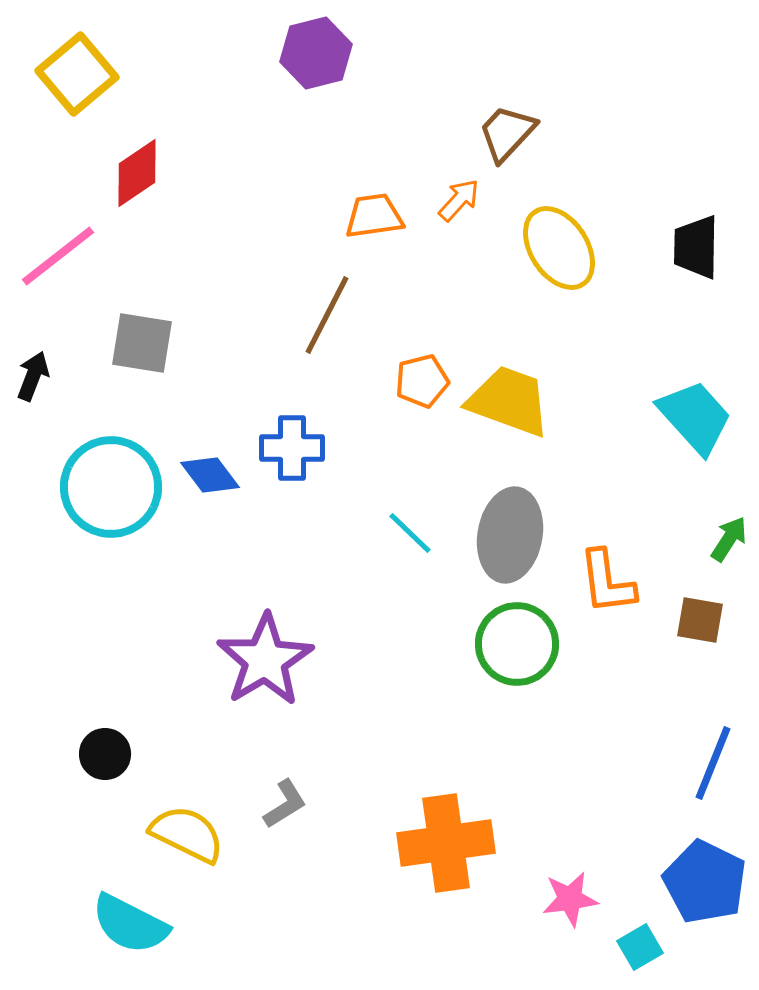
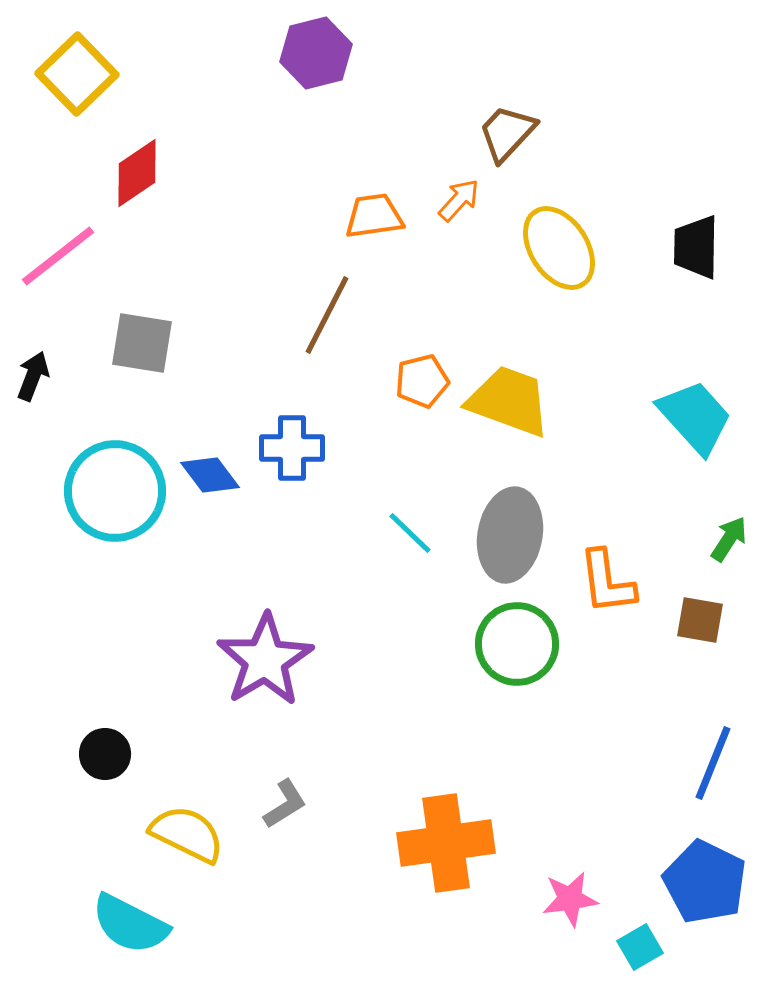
yellow square: rotated 4 degrees counterclockwise
cyan circle: moved 4 px right, 4 px down
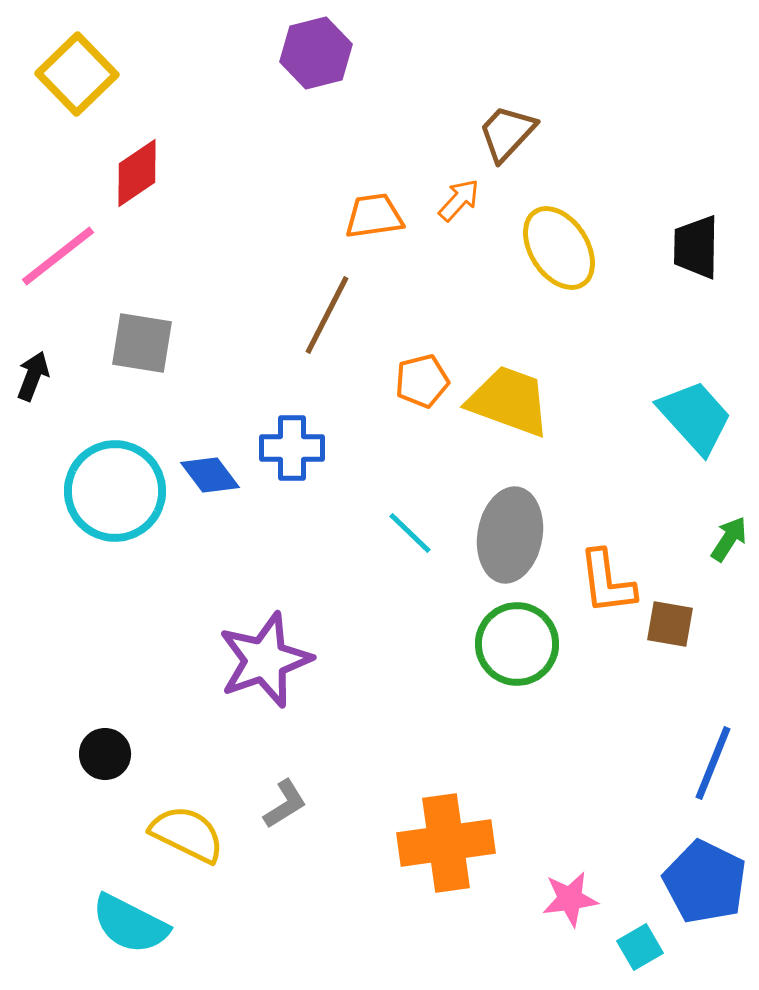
brown square: moved 30 px left, 4 px down
purple star: rotated 12 degrees clockwise
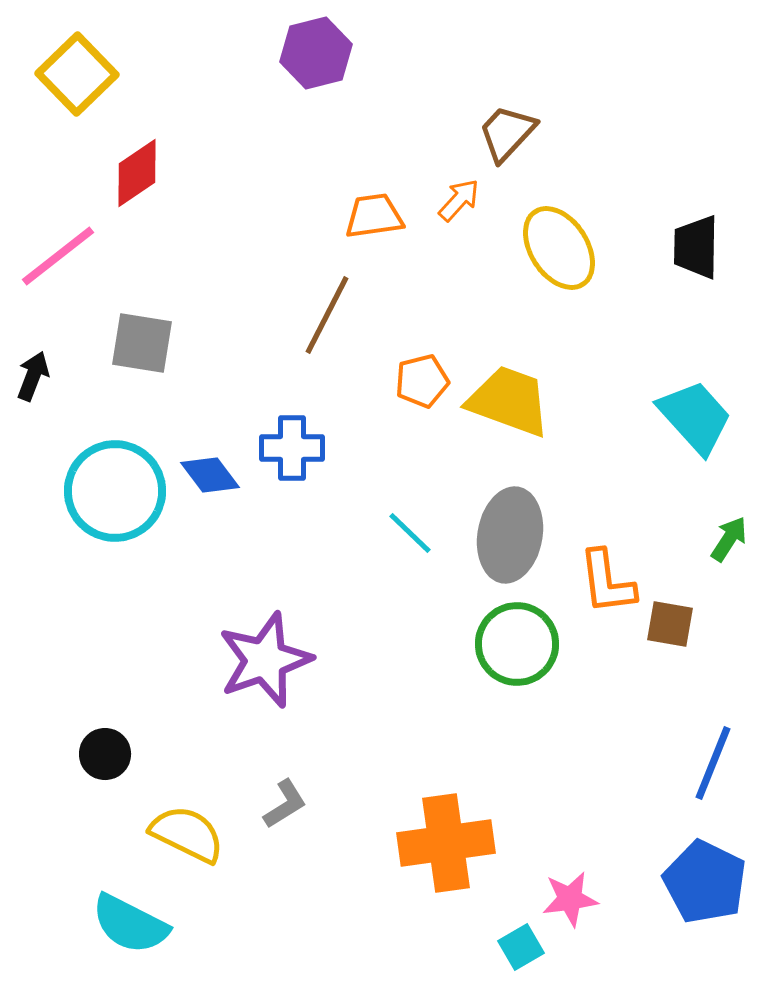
cyan square: moved 119 px left
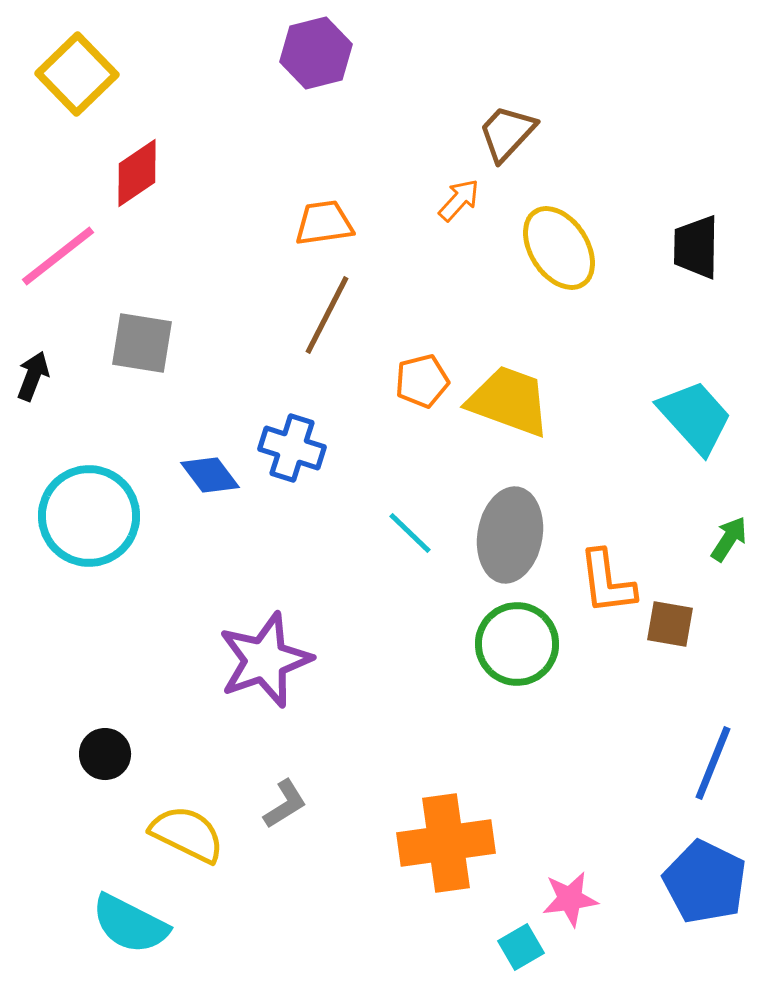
orange trapezoid: moved 50 px left, 7 px down
blue cross: rotated 18 degrees clockwise
cyan circle: moved 26 px left, 25 px down
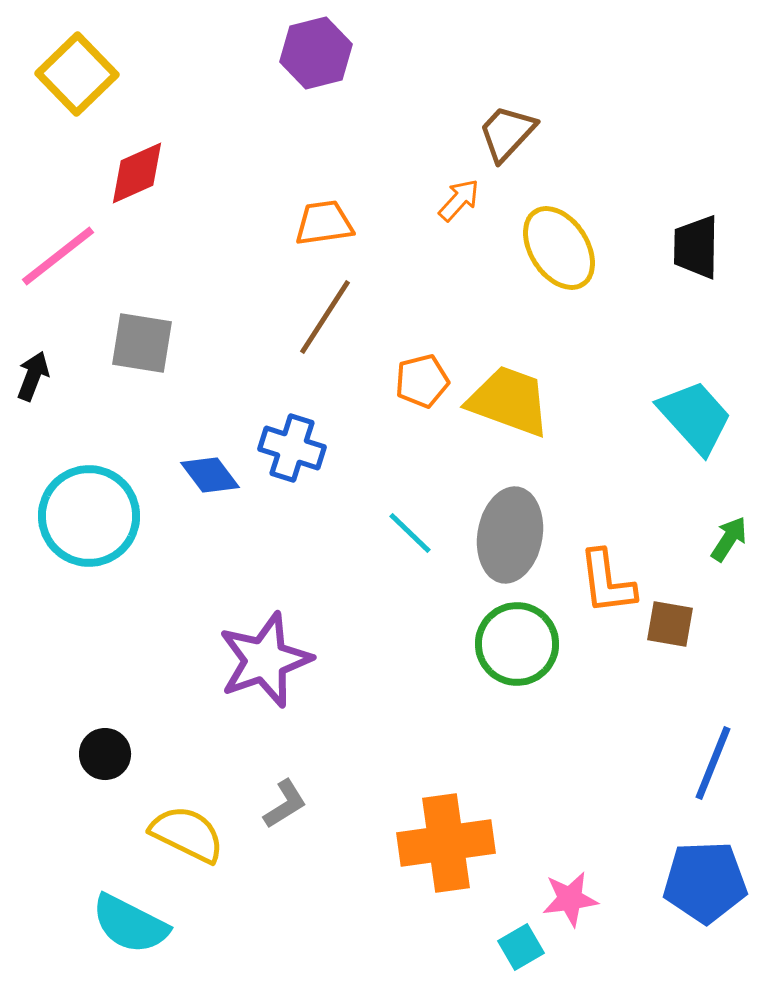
red diamond: rotated 10 degrees clockwise
brown line: moved 2 px left, 2 px down; rotated 6 degrees clockwise
blue pentagon: rotated 28 degrees counterclockwise
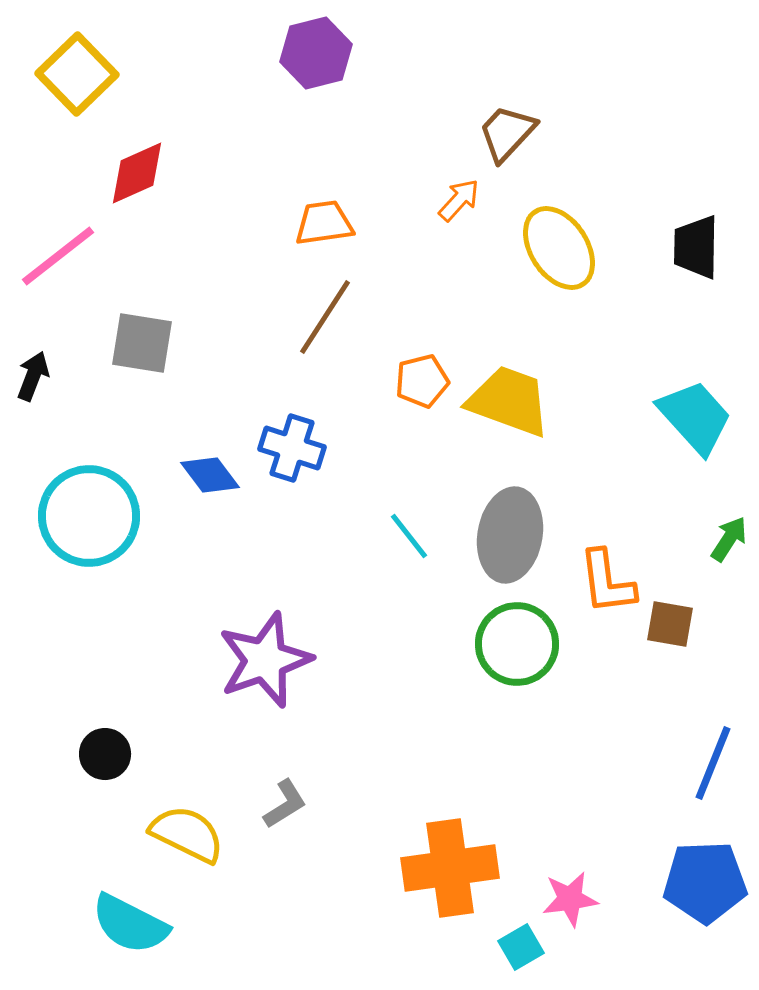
cyan line: moved 1 px left, 3 px down; rotated 8 degrees clockwise
orange cross: moved 4 px right, 25 px down
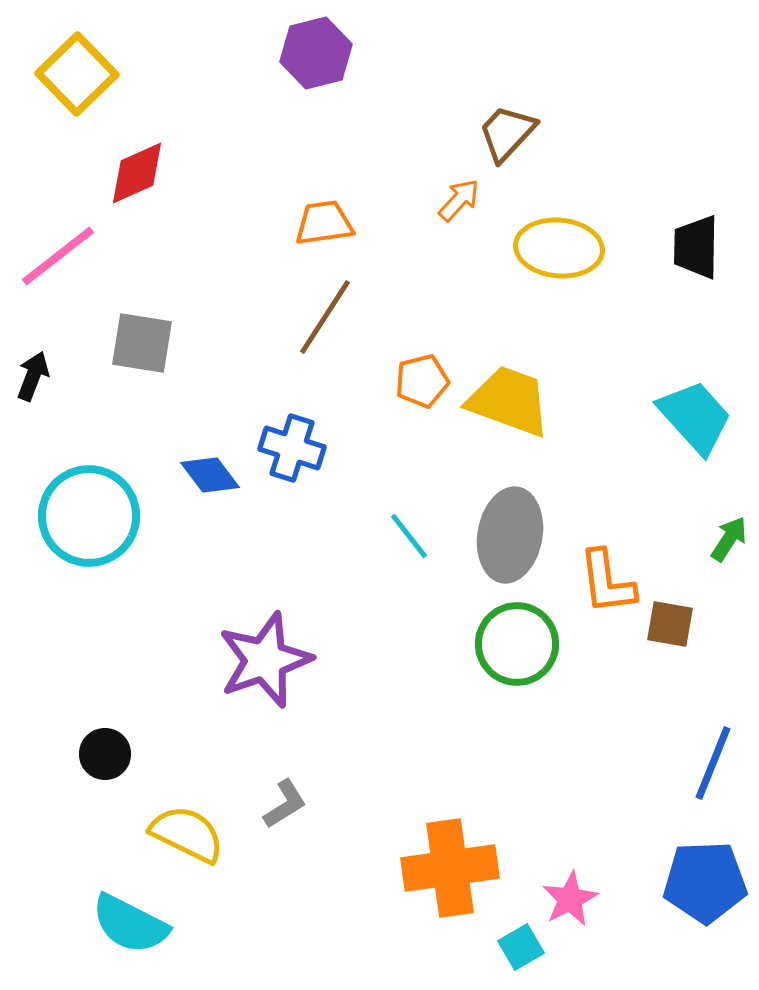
yellow ellipse: rotated 52 degrees counterclockwise
pink star: rotated 20 degrees counterclockwise
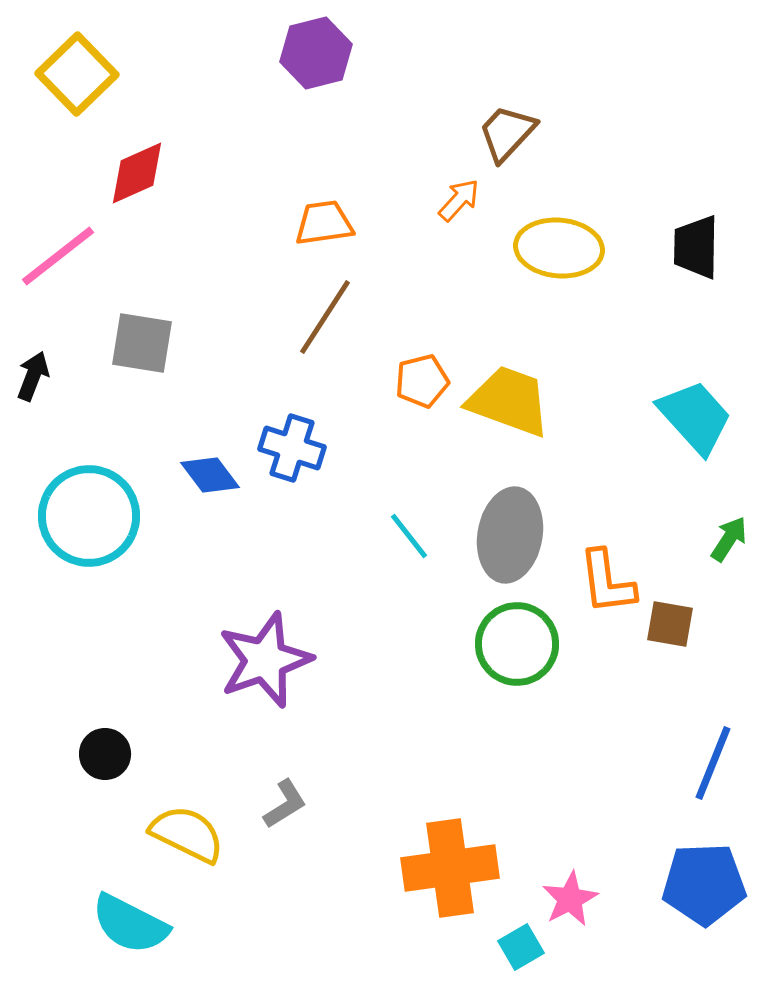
blue pentagon: moved 1 px left, 2 px down
